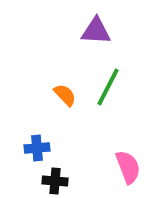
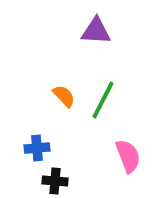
green line: moved 5 px left, 13 px down
orange semicircle: moved 1 px left, 1 px down
pink semicircle: moved 11 px up
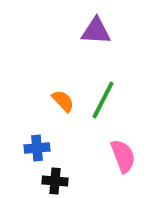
orange semicircle: moved 1 px left, 5 px down
pink semicircle: moved 5 px left
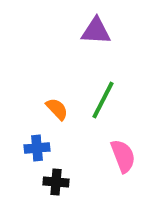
orange semicircle: moved 6 px left, 8 px down
black cross: moved 1 px right, 1 px down
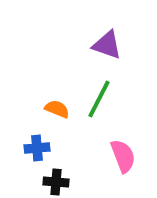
purple triangle: moved 11 px right, 14 px down; rotated 16 degrees clockwise
green line: moved 4 px left, 1 px up
orange semicircle: rotated 25 degrees counterclockwise
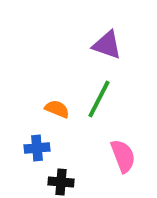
black cross: moved 5 px right
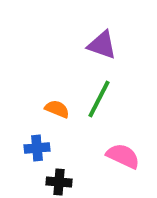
purple triangle: moved 5 px left
pink semicircle: rotated 44 degrees counterclockwise
black cross: moved 2 px left
